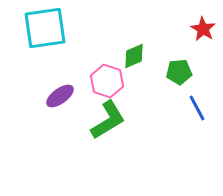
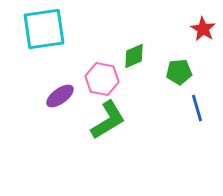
cyan square: moved 1 px left, 1 px down
pink hexagon: moved 5 px left, 2 px up; rotated 8 degrees counterclockwise
blue line: rotated 12 degrees clockwise
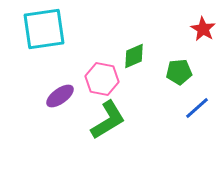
blue line: rotated 64 degrees clockwise
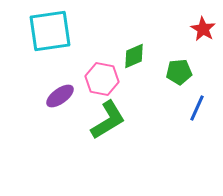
cyan square: moved 6 px right, 2 px down
blue line: rotated 24 degrees counterclockwise
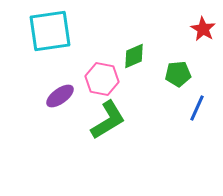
green pentagon: moved 1 px left, 2 px down
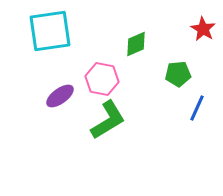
green diamond: moved 2 px right, 12 px up
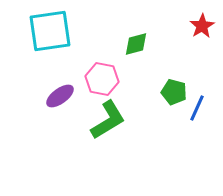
red star: moved 1 px left, 3 px up; rotated 10 degrees clockwise
green diamond: rotated 8 degrees clockwise
green pentagon: moved 4 px left, 18 px down; rotated 20 degrees clockwise
